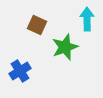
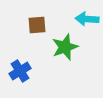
cyan arrow: rotated 85 degrees counterclockwise
brown square: rotated 30 degrees counterclockwise
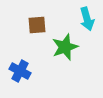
cyan arrow: rotated 110 degrees counterclockwise
blue cross: rotated 30 degrees counterclockwise
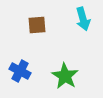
cyan arrow: moved 4 px left
green star: moved 29 px down; rotated 20 degrees counterclockwise
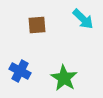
cyan arrow: rotated 30 degrees counterclockwise
green star: moved 1 px left, 2 px down
